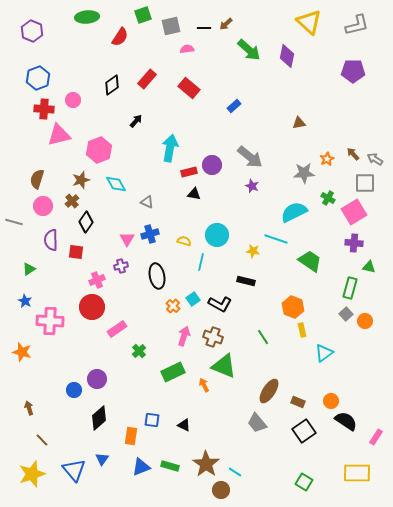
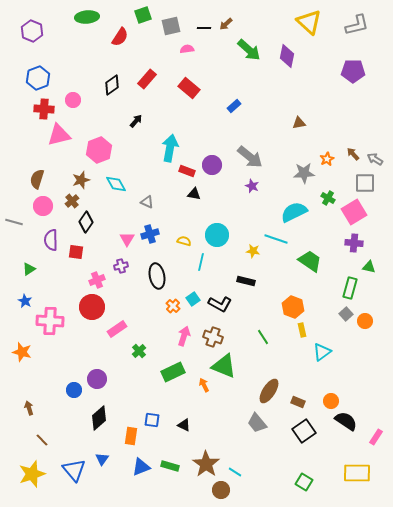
red rectangle at (189, 172): moved 2 px left, 1 px up; rotated 35 degrees clockwise
cyan triangle at (324, 353): moved 2 px left, 1 px up
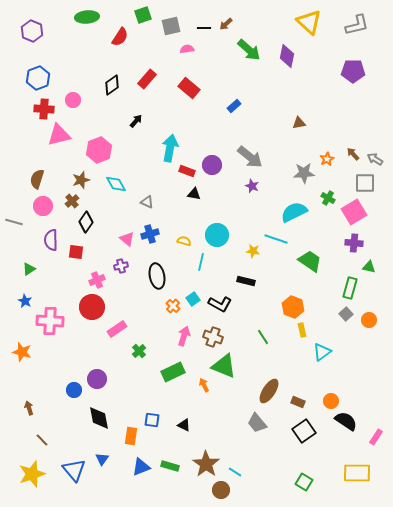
pink triangle at (127, 239): rotated 21 degrees counterclockwise
orange circle at (365, 321): moved 4 px right, 1 px up
black diamond at (99, 418): rotated 60 degrees counterclockwise
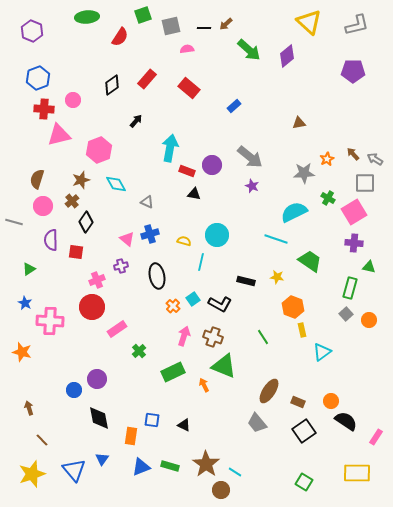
purple diamond at (287, 56): rotated 40 degrees clockwise
yellow star at (253, 251): moved 24 px right, 26 px down
blue star at (25, 301): moved 2 px down
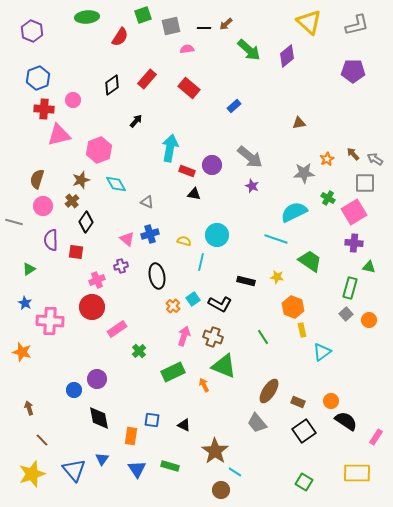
brown star at (206, 464): moved 9 px right, 13 px up
blue triangle at (141, 467): moved 4 px left, 2 px down; rotated 42 degrees counterclockwise
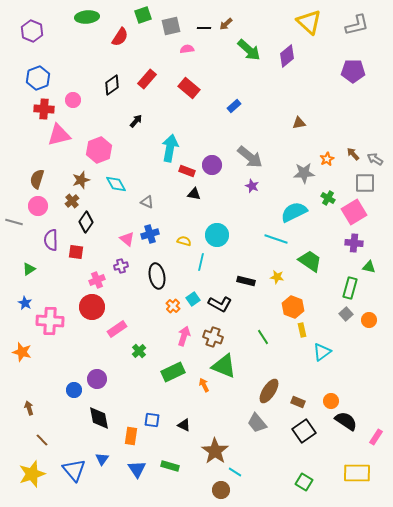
pink circle at (43, 206): moved 5 px left
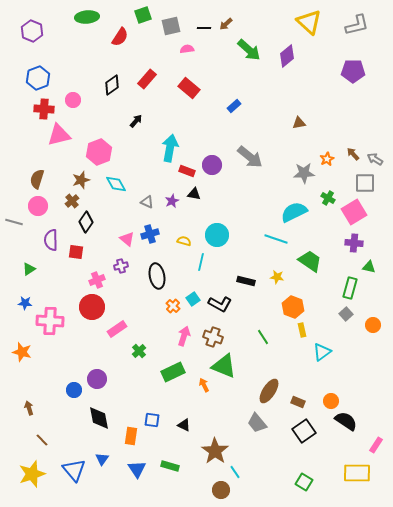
pink hexagon at (99, 150): moved 2 px down
purple star at (252, 186): moved 80 px left, 15 px down; rotated 24 degrees clockwise
blue star at (25, 303): rotated 24 degrees counterclockwise
orange circle at (369, 320): moved 4 px right, 5 px down
pink rectangle at (376, 437): moved 8 px down
cyan line at (235, 472): rotated 24 degrees clockwise
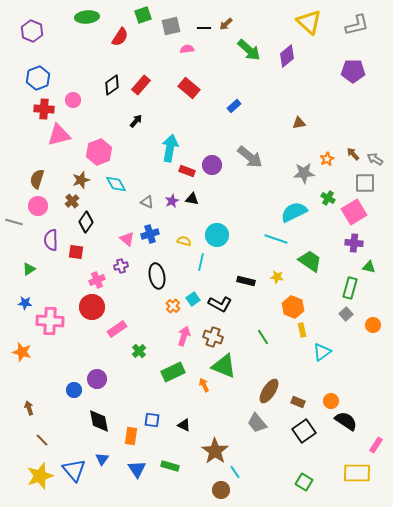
red rectangle at (147, 79): moved 6 px left, 6 px down
black triangle at (194, 194): moved 2 px left, 5 px down
black diamond at (99, 418): moved 3 px down
yellow star at (32, 474): moved 8 px right, 2 px down
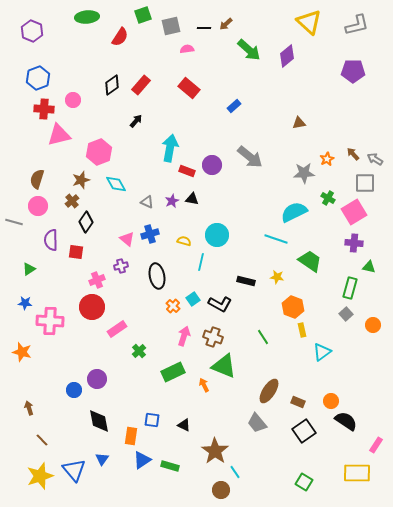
blue triangle at (137, 469): moved 5 px right, 9 px up; rotated 30 degrees clockwise
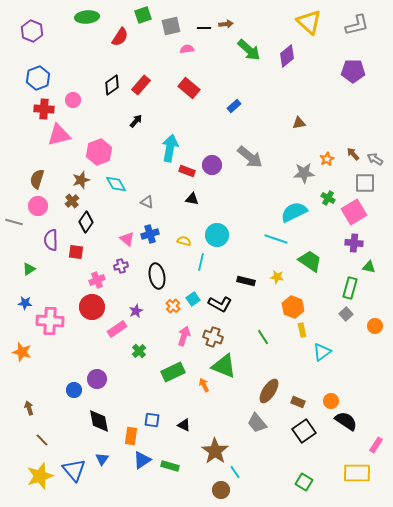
brown arrow at (226, 24): rotated 144 degrees counterclockwise
purple star at (172, 201): moved 36 px left, 110 px down
orange circle at (373, 325): moved 2 px right, 1 px down
